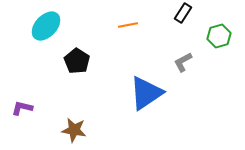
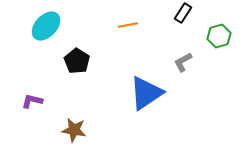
purple L-shape: moved 10 px right, 7 px up
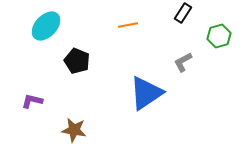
black pentagon: rotated 10 degrees counterclockwise
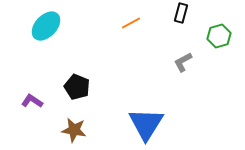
black rectangle: moved 2 px left; rotated 18 degrees counterclockwise
orange line: moved 3 px right, 2 px up; rotated 18 degrees counterclockwise
black pentagon: moved 26 px down
blue triangle: moved 31 px down; rotated 24 degrees counterclockwise
purple L-shape: rotated 20 degrees clockwise
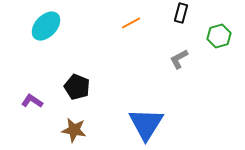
gray L-shape: moved 4 px left, 3 px up
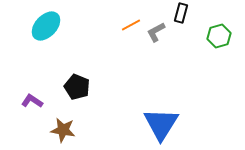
orange line: moved 2 px down
gray L-shape: moved 23 px left, 27 px up
blue triangle: moved 15 px right
brown star: moved 11 px left
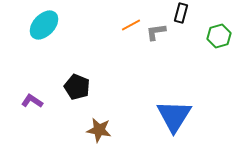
cyan ellipse: moved 2 px left, 1 px up
gray L-shape: rotated 20 degrees clockwise
blue triangle: moved 13 px right, 8 px up
brown star: moved 36 px right
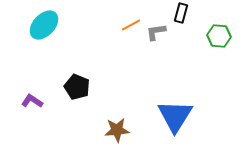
green hexagon: rotated 20 degrees clockwise
blue triangle: moved 1 px right
brown star: moved 18 px right; rotated 15 degrees counterclockwise
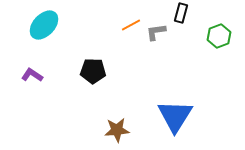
green hexagon: rotated 25 degrees counterclockwise
black pentagon: moved 16 px right, 16 px up; rotated 20 degrees counterclockwise
purple L-shape: moved 26 px up
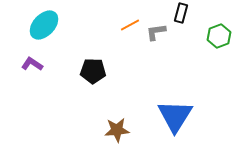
orange line: moved 1 px left
purple L-shape: moved 11 px up
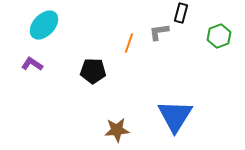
orange line: moved 1 px left, 18 px down; rotated 42 degrees counterclockwise
gray L-shape: moved 3 px right
